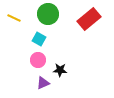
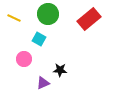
pink circle: moved 14 px left, 1 px up
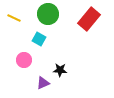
red rectangle: rotated 10 degrees counterclockwise
pink circle: moved 1 px down
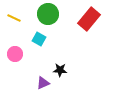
pink circle: moved 9 px left, 6 px up
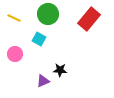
purple triangle: moved 2 px up
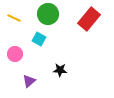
purple triangle: moved 14 px left; rotated 16 degrees counterclockwise
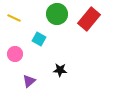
green circle: moved 9 px right
